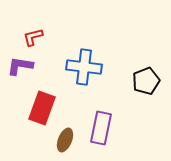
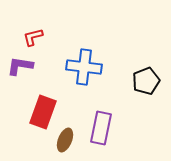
red rectangle: moved 1 px right, 4 px down
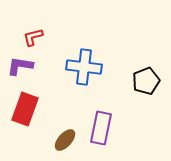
red rectangle: moved 18 px left, 3 px up
brown ellipse: rotated 20 degrees clockwise
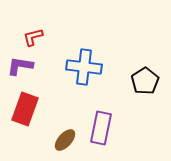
black pentagon: moved 1 px left; rotated 12 degrees counterclockwise
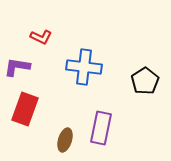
red L-shape: moved 8 px right; rotated 140 degrees counterclockwise
purple L-shape: moved 3 px left, 1 px down
brown ellipse: rotated 25 degrees counterclockwise
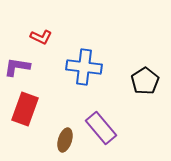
purple rectangle: rotated 52 degrees counterclockwise
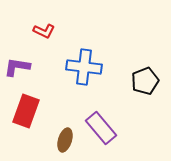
red L-shape: moved 3 px right, 6 px up
black pentagon: rotated 12 degrees clockwise
red rectangle: moved 1 px right, 2 px down
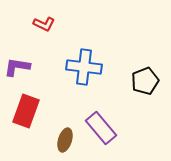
red L-shape: moved 7 px up
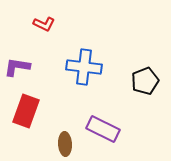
purple rectangle: moved 2 px right, 1 px down; rotated 24 degrees counterclockwise
brown ellipse: moved 4 px down; rotated 20 degrees counterclockwise
